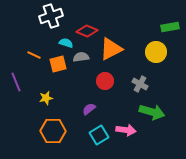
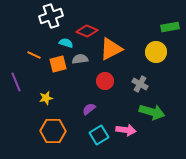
gray semicircle: moved 1 px left, 2 px down
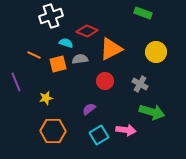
green rectangle: moved 27 px left, 14 px up; rotated 30 degrees clockwise
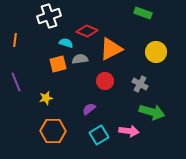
white cross: moved 2 px left
orange line: moved 19 px left, 15 px up; rotated 72 degrees clockwise
pink arrow: moved 3 px right, 1 px down
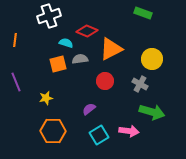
yellow circle: moved 4 px left, 7 px down
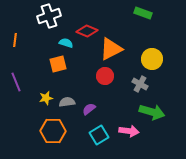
gray semicircle: moved 13 px left, 43 px down
red circle: moved 5 px up
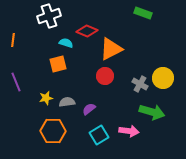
orange line: moved 2 px left
yellow circle: moved 11 px right, 19 px down
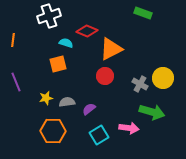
pink arrow: moved 3 px up
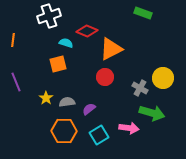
red circle: moved 1 px down
gray cross: moved 4 px down
yellow star: rotated 24 degrees counterclockwise
green arrow: moved 1 px down
orange hexagon: moved 11 px right
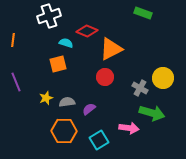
yellow star: rotated 16 degrees clockwise
cyan square: moved 5 px down
